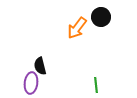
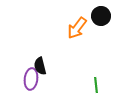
black circle: moved 1 px up
purple ellipse: moved 4 px up
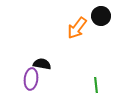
black semicircle: moved 2 px right, 2 px up; rotated 114 degrees clockwise
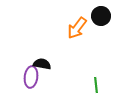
purple ellipse: moved 2 px up
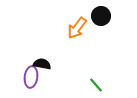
green line: rotated 35 degrees counterclockwise
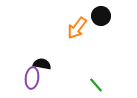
purple ellipse: moved 1 px right, 1 px down
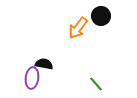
orange arrow: moved 1 px right
black semicircle: moved 2 px right
green line: moved 1 px up
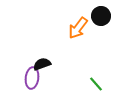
black semicircle: moved 2 px left; rotated 30 degrees counterclockwise
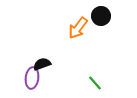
green line: moved 1 px left, 1 px up
